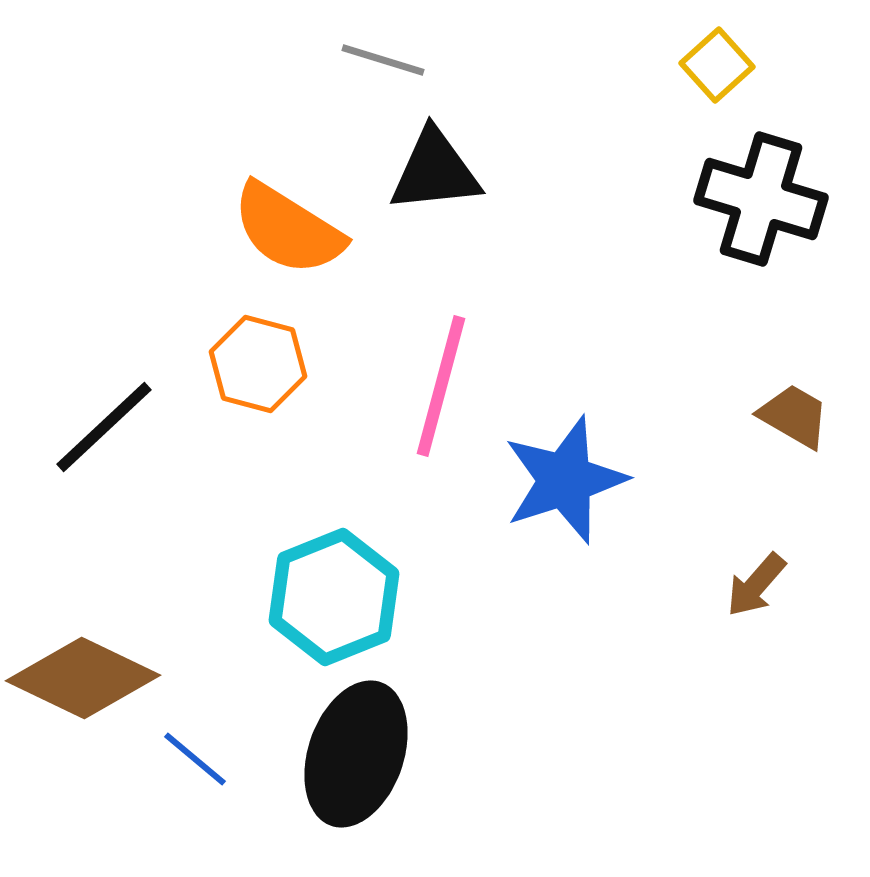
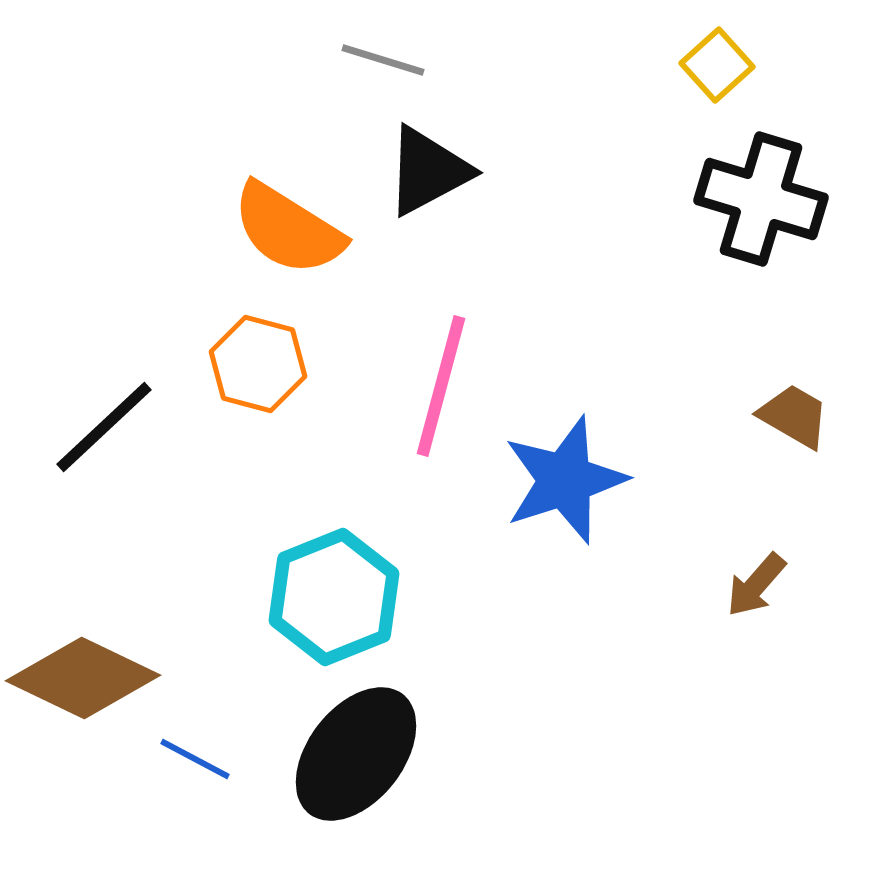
black triangle: moved 7 px left; rotated 22 degrees counterclockwise
black ellipse: rotated 19 degrees clockwise
blue line: rotated 12 degrees counterclockwise
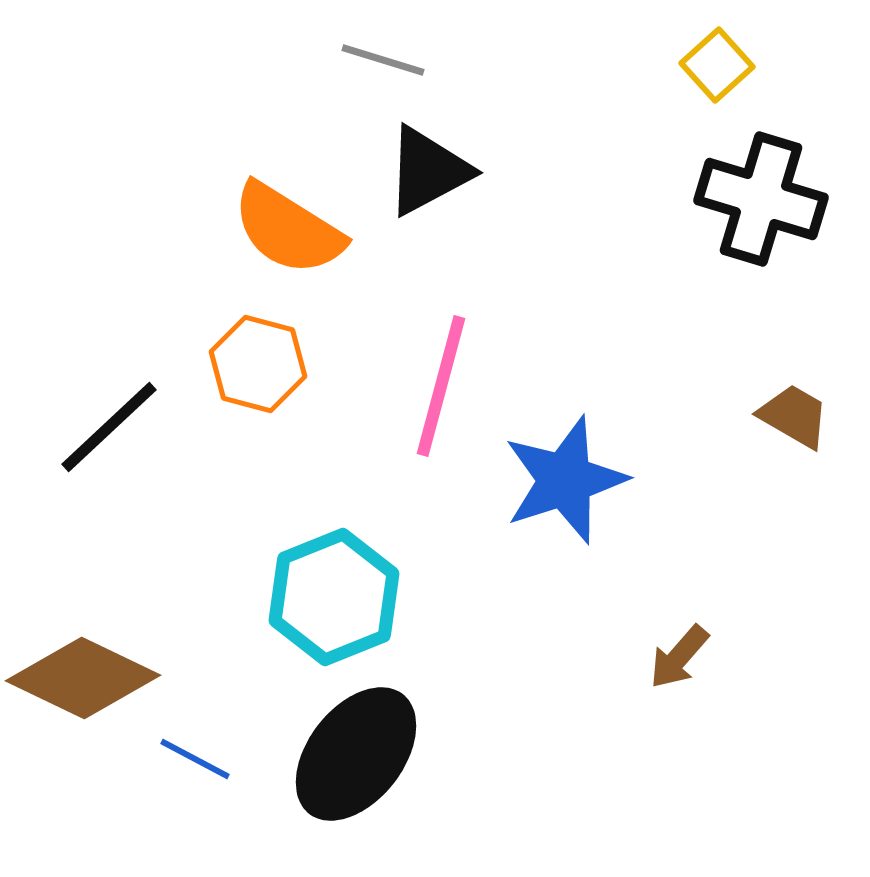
black line: moved 5 px right
brown arrow: moved 77 px left, 72 px down
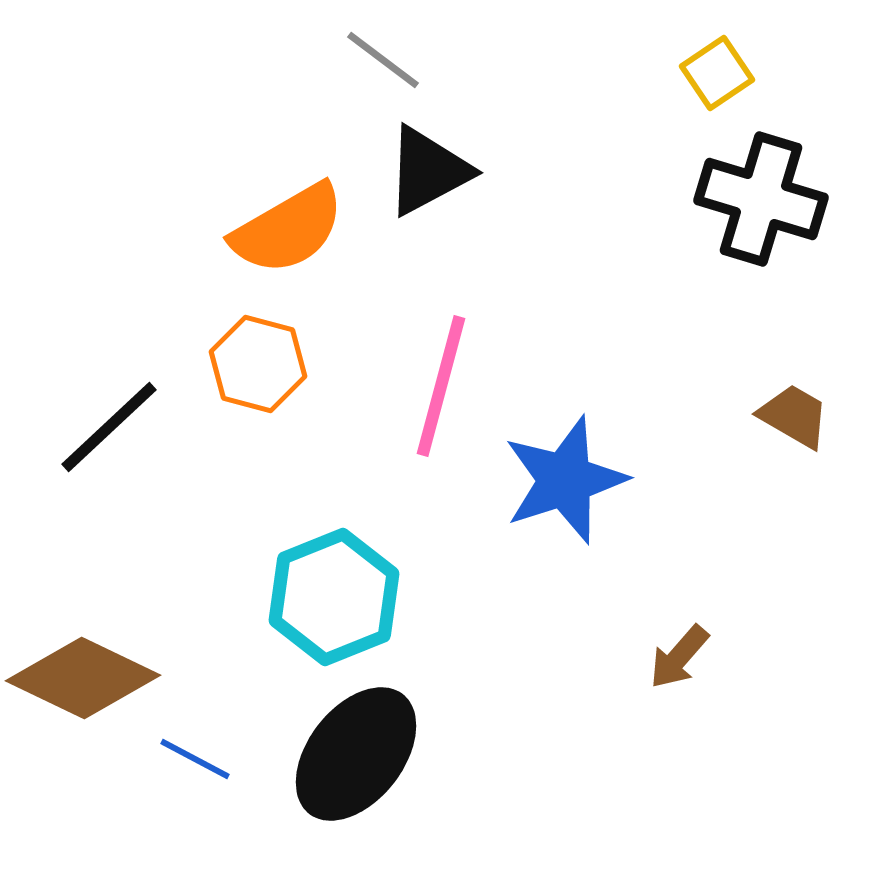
gray line: rotated 20 degrees clockwise
yellow square: moved 8 px down; rotated 8 degrees clockwise
orange semicircle: rotated 62 degrees counterclockwise
